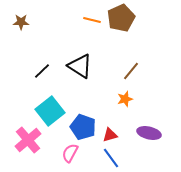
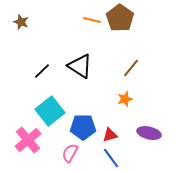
brown pentagon: moved 1 px left; rotated 12 degrees counterclockwise
brown star: rotated 21 degrees clockwise
brown line: moved 3 px up
blue pentagon: rotated 20 degrees counterclockwise
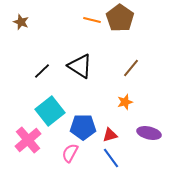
orange star: moved 3 px down
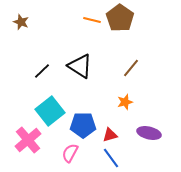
blue pentagon: moved 2 px up
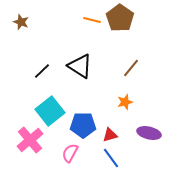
pink cross: moved 2 px right
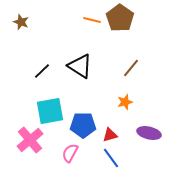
cyan square: rotated 28 degrees clockwise
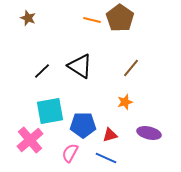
brown star: moved 7 px right, 4 px up
blue line: moved 5 px left; rotated 30 degrees counterclockwise
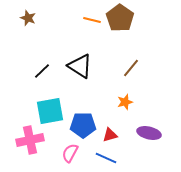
pink cross: rotated 28 degrees clockwise
